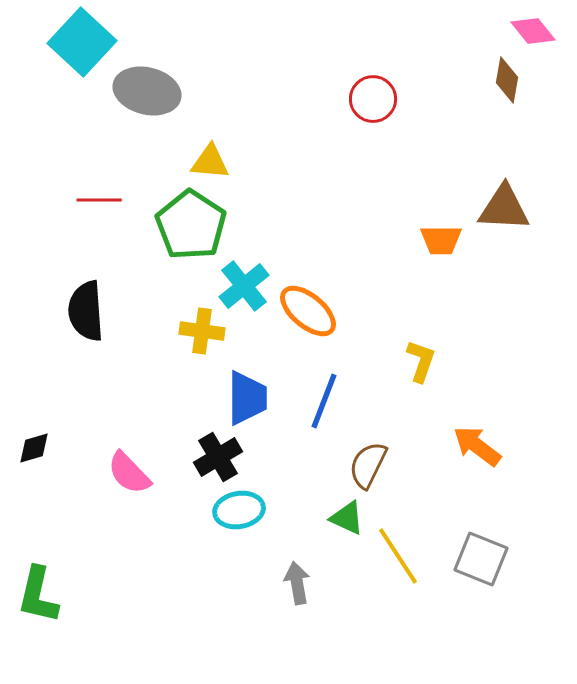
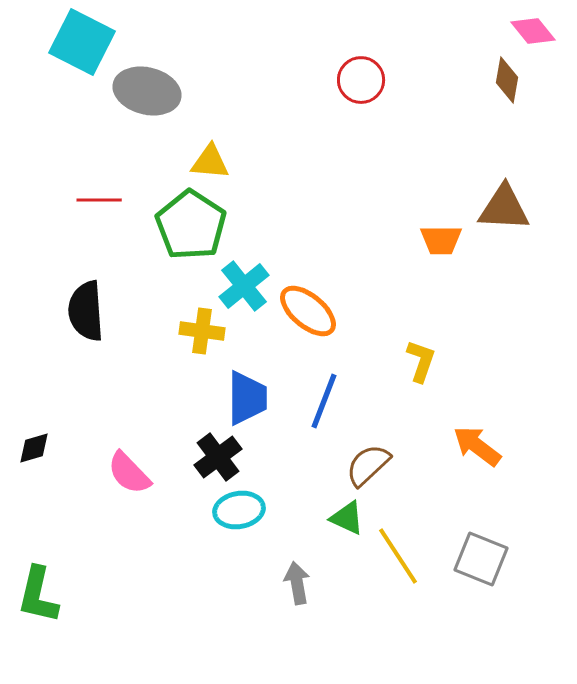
cyan square: rotated 16 degrees counterclockwise
red circle: moved 12 px left, 19 px up
black cross: rotated 6 degrees counterclockwise
brown semicircle: rotated 21 degrees clockwise
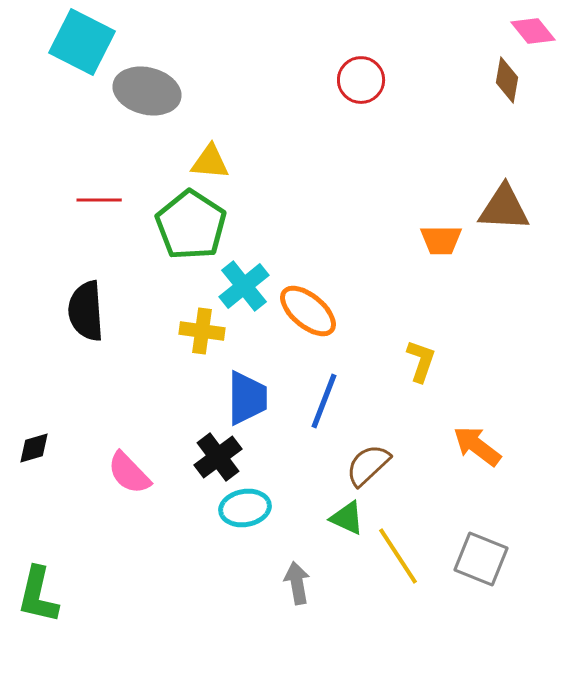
cyan ellipse: moved 6 px right, 2 px up
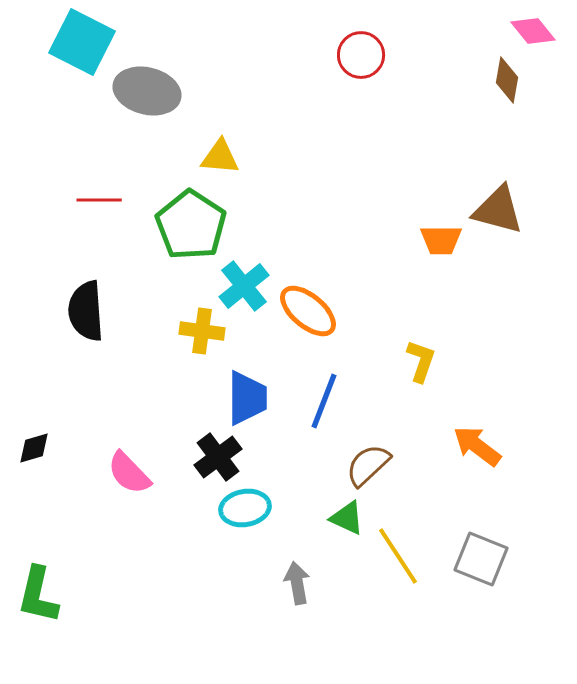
red circle: moved 25 px up
yellow triangle: moved 10 px right, 5 px up
brown triangle: moved 6 px left, 2 px down; rotated 12 degrees clockwise
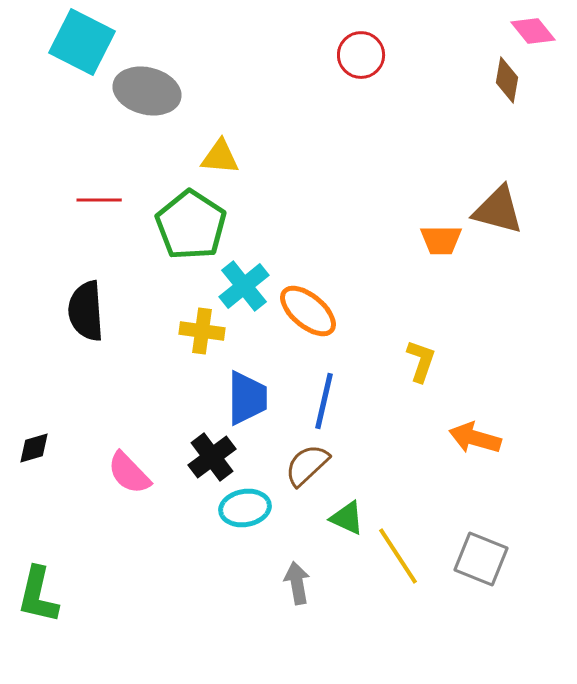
blue line: rotated 8 degrees counterclockwise
orange arrow: moved 2 px left, 8 px up; rotated 21 degrees counterclockwise
black cross: moved 6 px left
brown semicircle: moved 61 px left
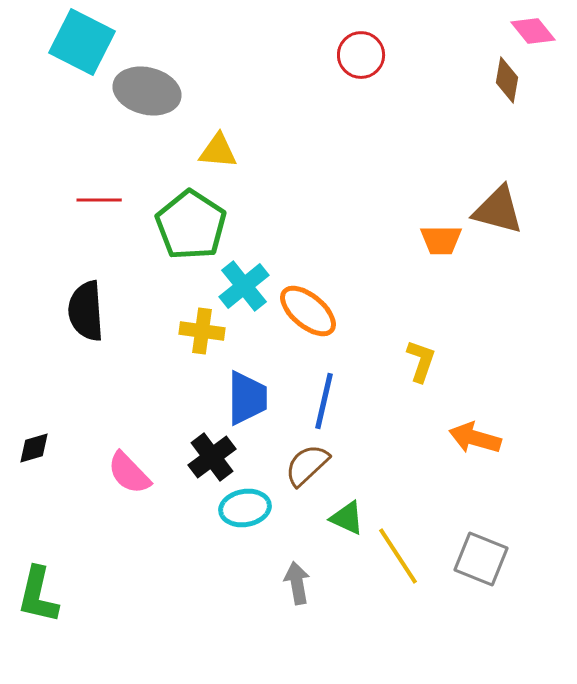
yellow triangle: moved 2 px left, 6 px up
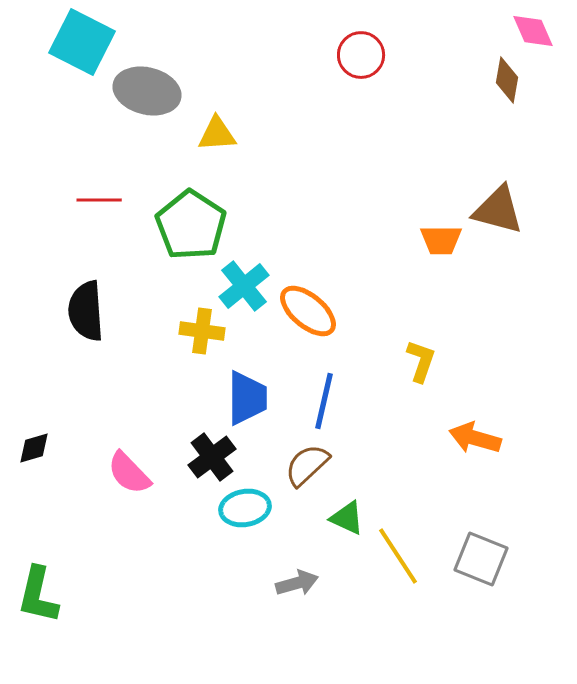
pink diamond: rotated 15 degrees clockwise
yellow triangle: moved 1 px left, 17 px up; rotated 9 degrees counterclockwise
gray arrow: rotated 84 degrees clockwise
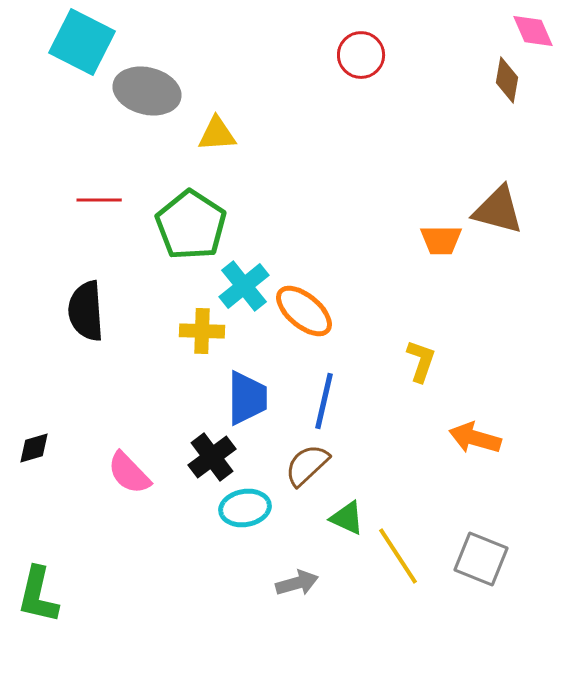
orange ellipse: moved 4 px left
yellow cross: rotated 6 degrees counterclockwise
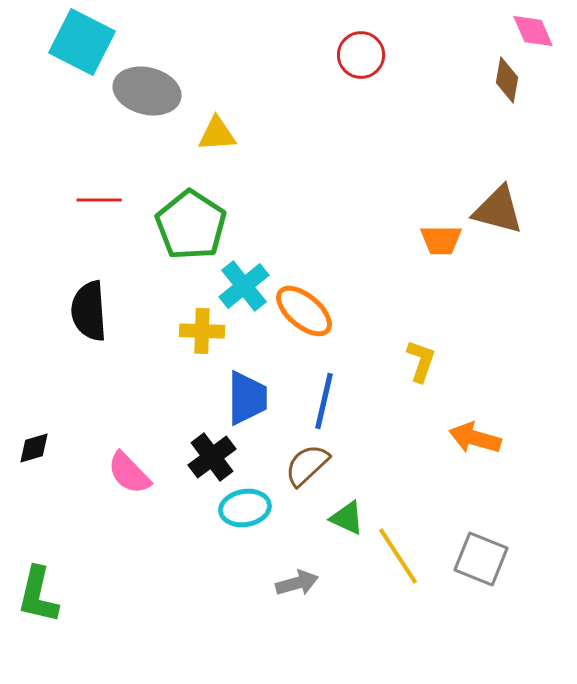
black semicircle: moved 3 px right
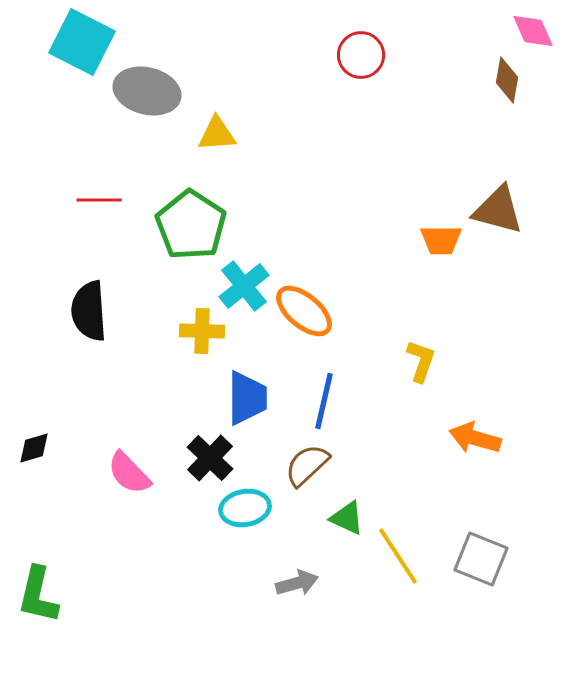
black cross: moved 2 px left, 1 px down; rotated 9 degrees counterclockwise
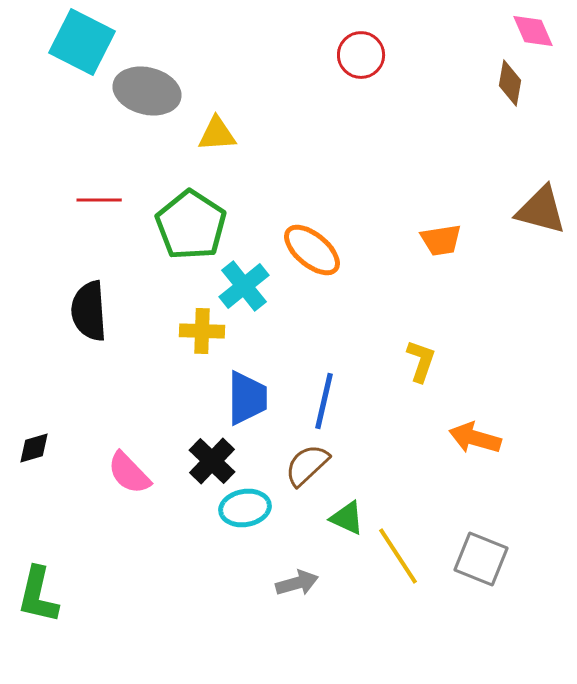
brown diamond: moved 3 px right, 3 px down
brown triangle: moved 43 px right
orange trapezoid: rotated 9 degrees counterclockwise
orange ellipse: moved 8 px right, 61 px up
black cross: moved 2 px right, 3 px down
